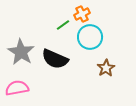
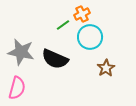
gray star: rotated 20 degrees counterclockwise
pink semicircle: rotated 115 degrees clockwise
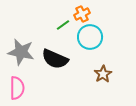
brown star: moved 3 px left, 6 px down
pink semicircle: rotated 15 degrees counterclockwise
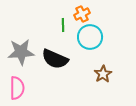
green line: rotated 56 degrees counterclockwise
gray star: rotated 16 degrees counterclockwise
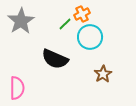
green line: moved 2 px right, 1 px up; rotated 48 degrees clockwise
gray star: moved 31 px up; rotated 28 degrees counterclockwise
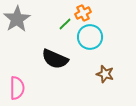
orange cross: moved 1 px right, 1 px up
gray star: moved 4 px left, 2 px up
brown star: moved 2 px right; rotated 24 degrees counterclockwise
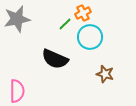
gray star: rotated 20 degrees clockwise
pink semicircle: moved 3 px down
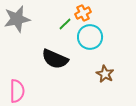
brown star: rotated 12 degrees clockwise
